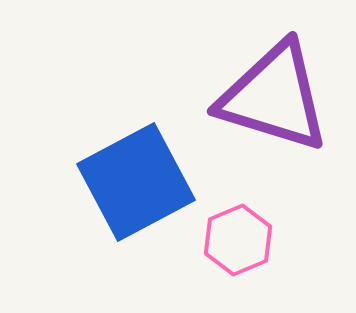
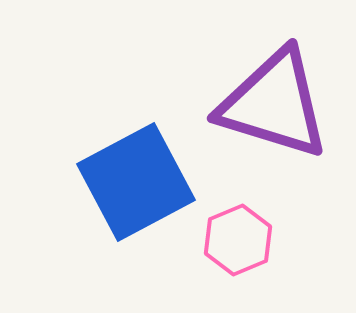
purple triangle: moved 7 px down
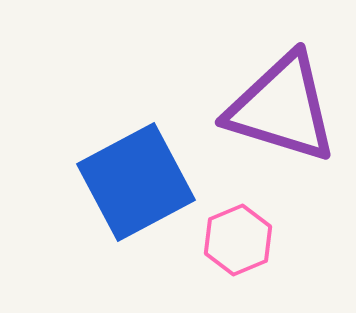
purple triangle: moved 8 px right, 4 px down
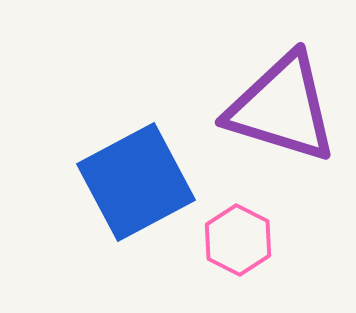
pink hexagon: rotated 10 degrees counterclockwise
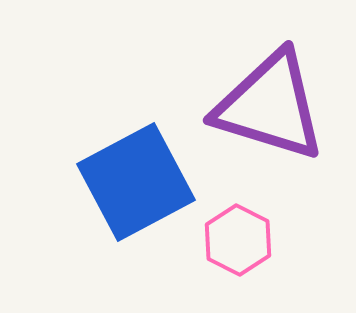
purple triangle: moved 12 px left, 2 px up
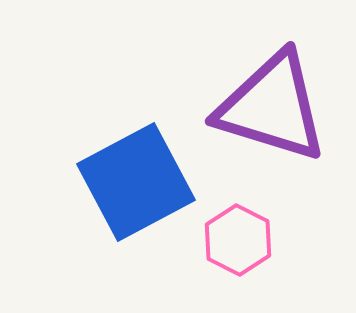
purple triangle: moved 2 px right, 1 px down
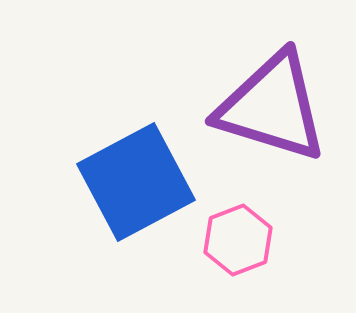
pink hexagon: rotated 12 degrees clockwise
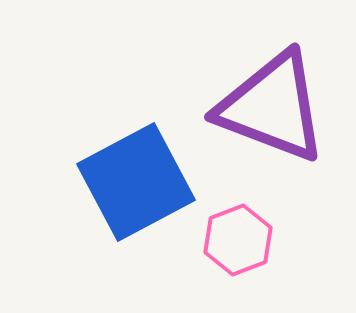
purple triangle: rotated 4 degrees clockwise
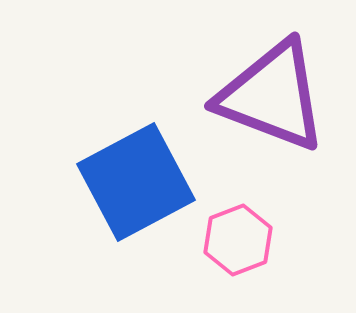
purple triangle: moved 11 px up
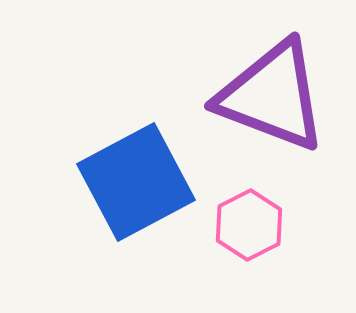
pink hexagon: moved 11 px right, 15 px up; rotated 6 degrees counterclockwise
